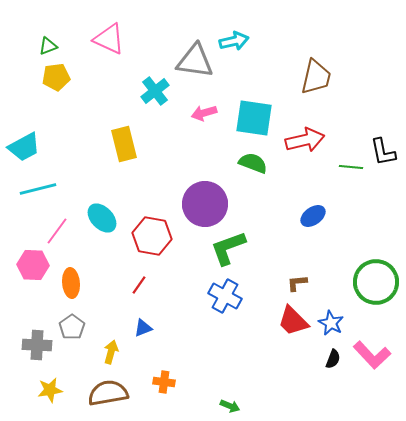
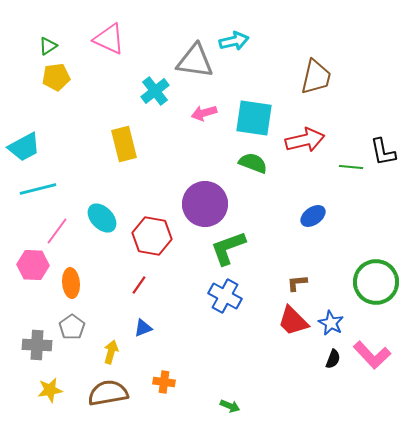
green triangle: rotated 12 degrees counterclockwise
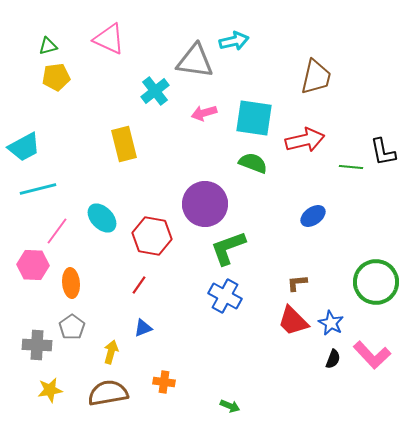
green triangle: rotated 18 degrees clockwise
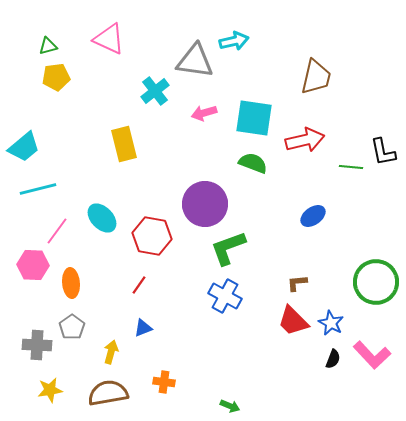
cyan trapezoid: rotated 12 degrees counterclockwise
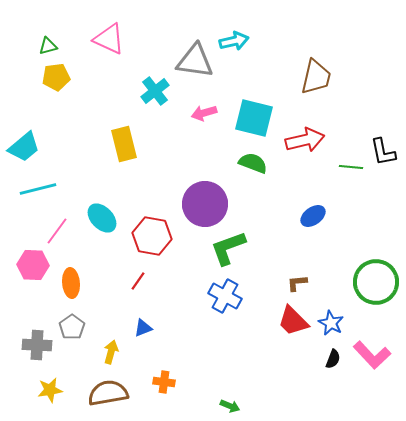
cyan square: rotated 6 degrees clockwise
red line: moved 1 px left, 4 px up
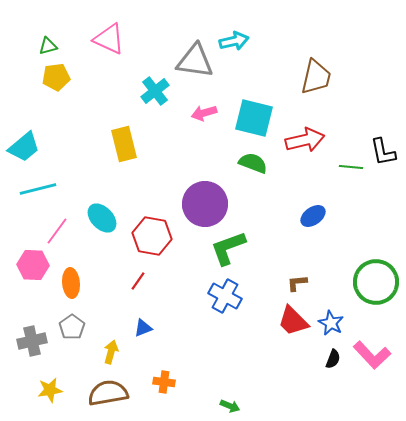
gray cross: moved 5 px left, 4 px up; rotated 16 degrees counterclockwise
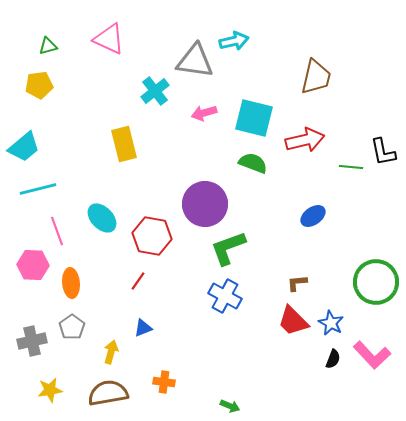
yellow pentagon: moved 17 px left, 8 px down
pink line: rotated 56 degrees counterclockwise
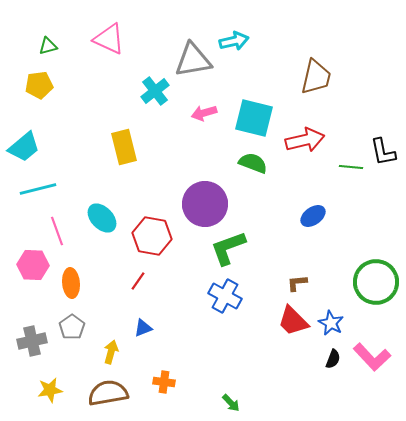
gray triangle: moved 2 px left, 1 px up; rotated 18 degrees counterclockwise
yellow rectangle: moved 3 px down
pink L-shape: moved 2 px down
green arrow: moved 1 px right, 3 px up; rotated 24 degrees clockwise
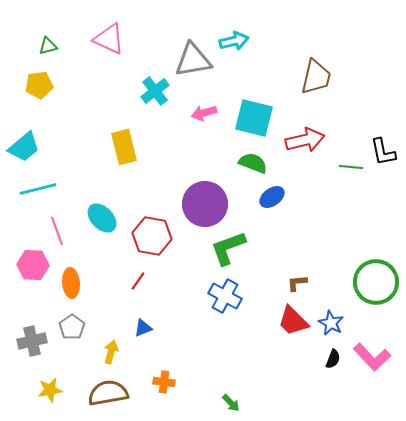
blue ellipse: moved 41 px left, 19 px up
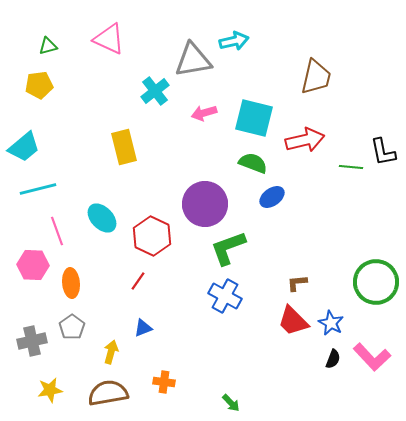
red hexagon: rotated 15 degrees clockwise
